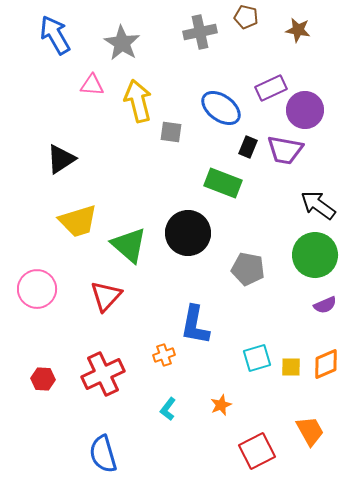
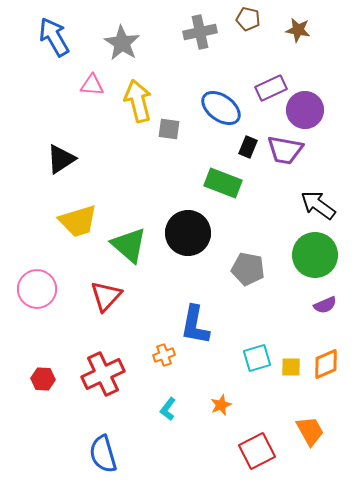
brown pentagon: moved 2 px right, 2 px down
blue arrow: moved 1 px left, 2 px down
gray square: moved 2 px left, 3 px up
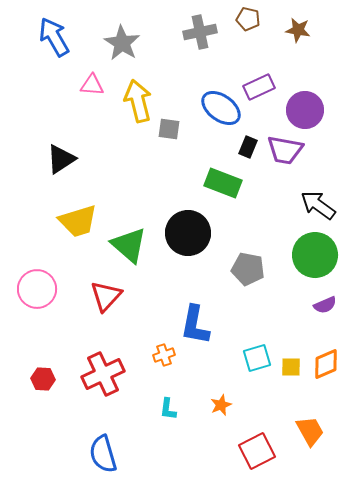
purple rectangle: moved 12 px left, 1 px up
cyan L-shape: rotated 30 degrees counterclockwise
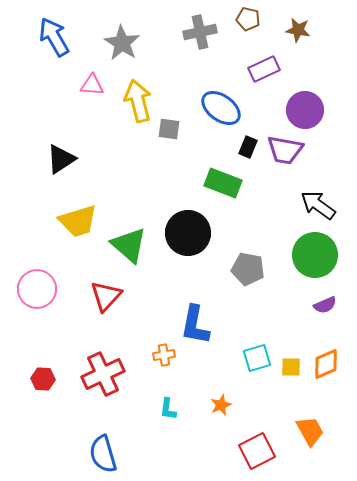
purple rectangle: moved 5 px right, 18 px up
orange cross: rotated 10 degrees clockwise
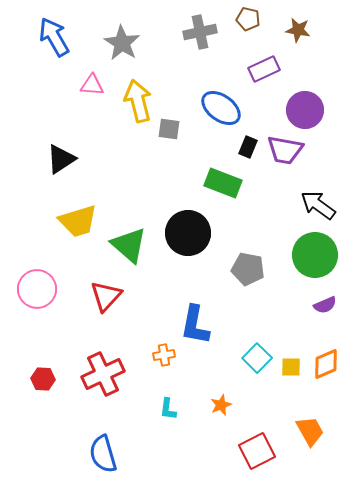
cyan square: rotated 28 degrees counterclockwise
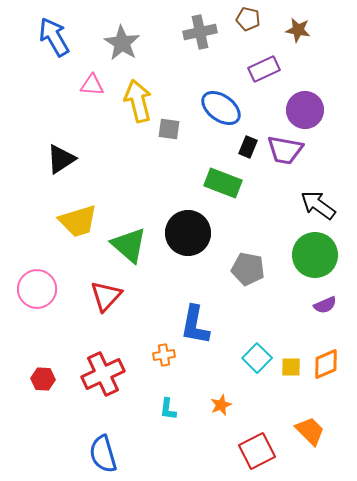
orange trapezoid: rotated 16 degrees counterclockwise
